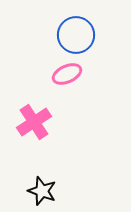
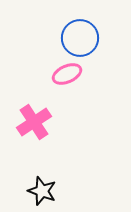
blue circle: moved 4 px right, 3 px down
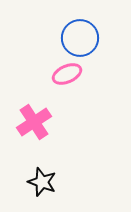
black star: moved 9 px up
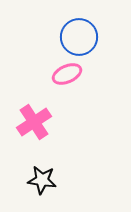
blue circle: moved 1 px left, 1 px up
black star: moved 2 px up; rotated 12 degrees counterclockwise
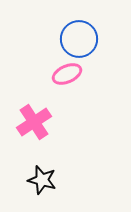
blue circle: moved 2 px down
black star: rotated 8 degrees clockwise
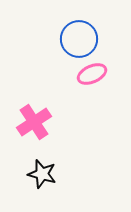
pink ellipse: moved 25 px right
black star: moved 6 px up
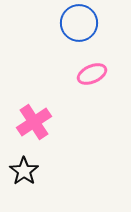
blue circle: moved 16 px up
black star: moved 18 px left, 3 px up; rotated 20 degrees clockwise
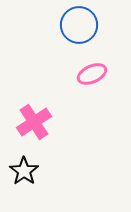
blue circle: moved 2 px down
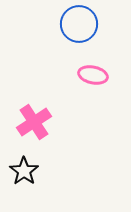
blue circle: moved 1 px up
pink ellipse: moved 1 px right, 1 px down; rotated 36 degrees clockwise
